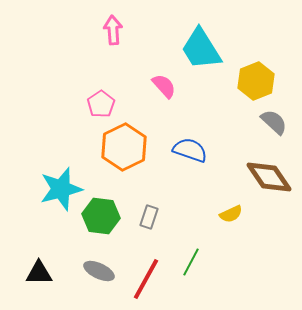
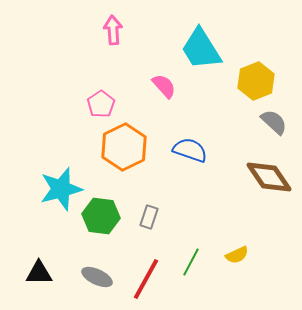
yellow semicircle: moved 6 px right, 41 px down
gray ellipse: moved 2 px left, 6 px down
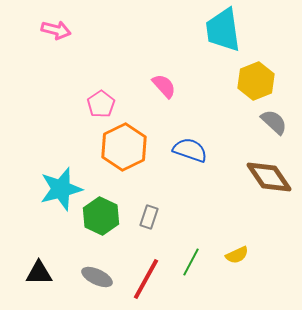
pink arrow: moved 57 px left; rotated 108 degrees clockwise
cyan trapezoid: moved 22 px right, 19 px up; rotated 24 degrees clockwise
green hexagon: rotated 18 degrees clockwise
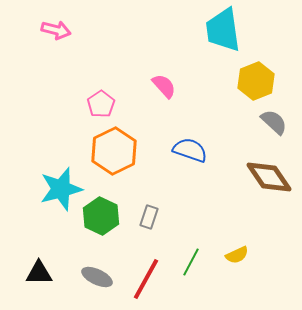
orange hexagon: moved 10 px left, 4 px down
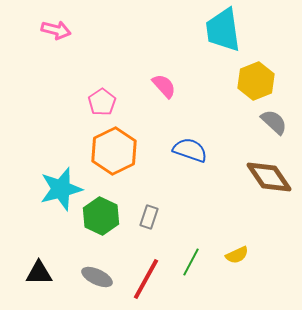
pink pentagon: moved 1 px right, 2 px up
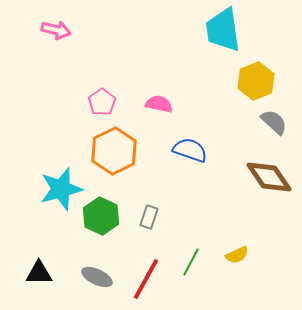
pink semicircle: moved 5 px left, 18 px down; rotated 36 degrees counterclockwise
